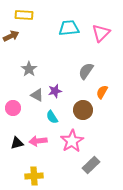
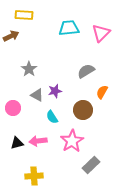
gray semicircle: rotated 24 degrees clockwise
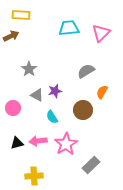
yellow rectangle: moved 3 px left
pink star: moved 6 px left, 3 px down
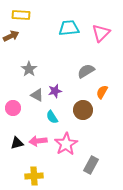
gray rectangle: rotated 18 degrees counterclockwise
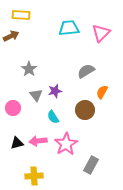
gray triangle: moved 1 px left; rotated 24 degrees clockwise
brown circle: moved 2 px right
cyan semicircle: moved 1 px right
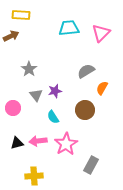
orange semicircle: moved 4 px up
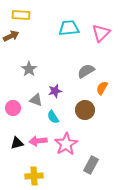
gray triangle: moved 5 px down; rotated 32 degrees counterclockwise
